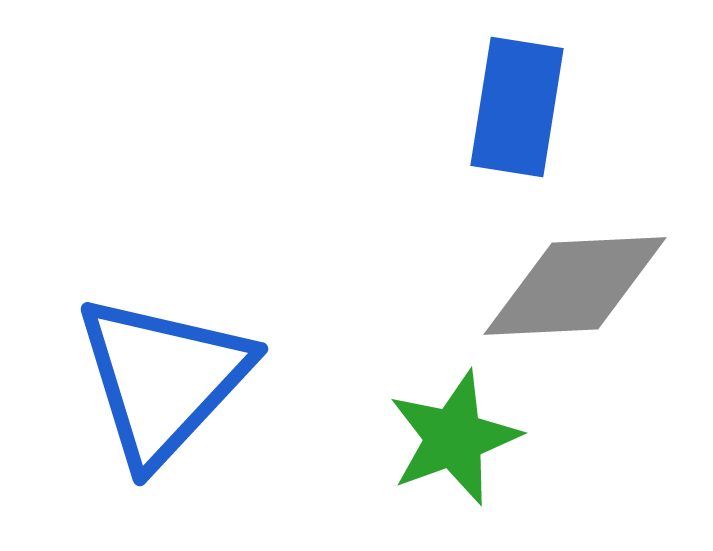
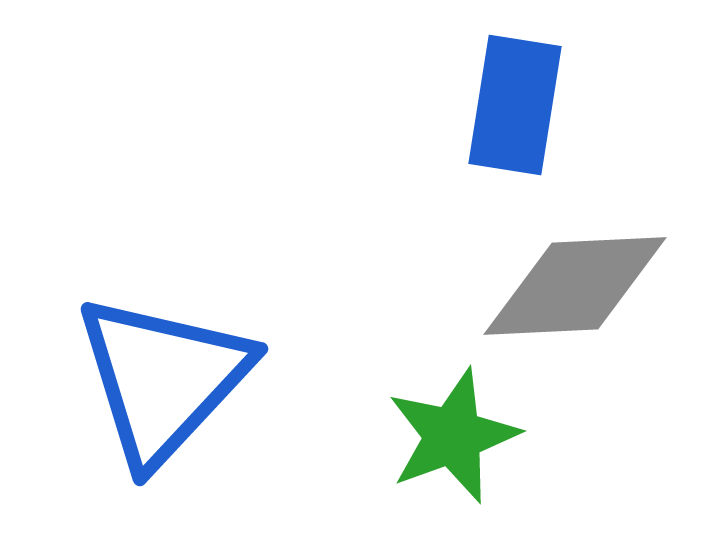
blue rectangle: moved 2 px left, 2 px up
green star: moved 1 px left, 2 px up
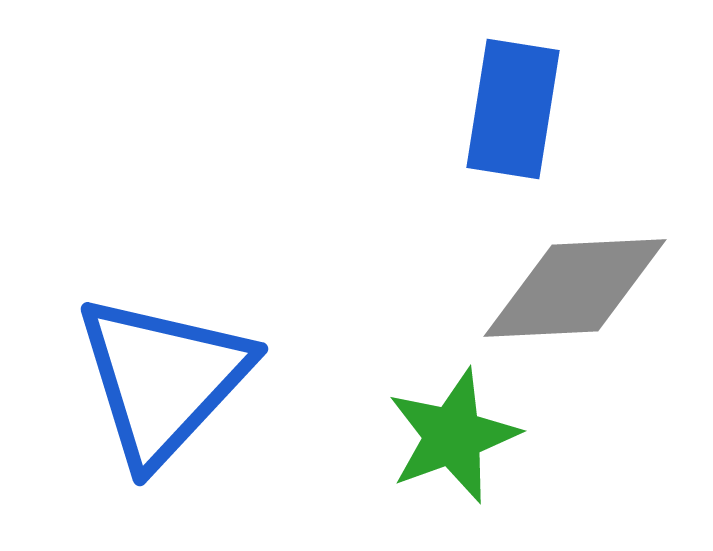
blue rectangle: moved 2 px left, 4 px down
gray diamond: moved 2 px down
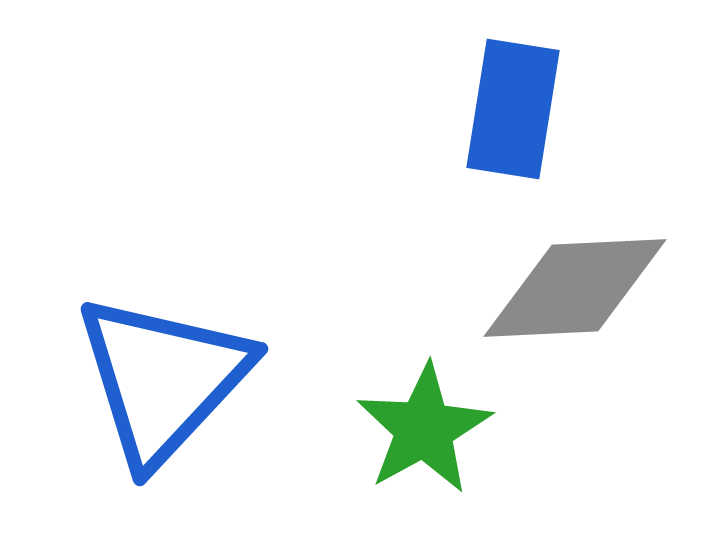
green star: moved 29 px left, 7 px up; rotated 9 degrees counterclockwise
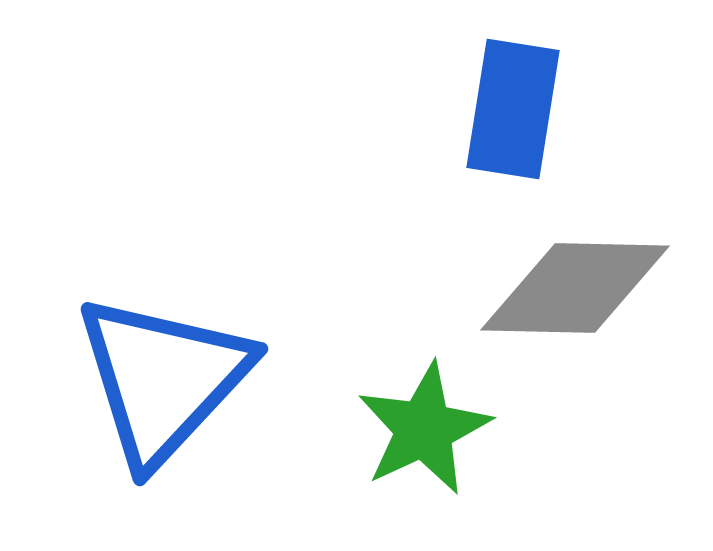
gray diamond: rotated 4 degrees clockwise
green star: rotated 4 degrees clockwise
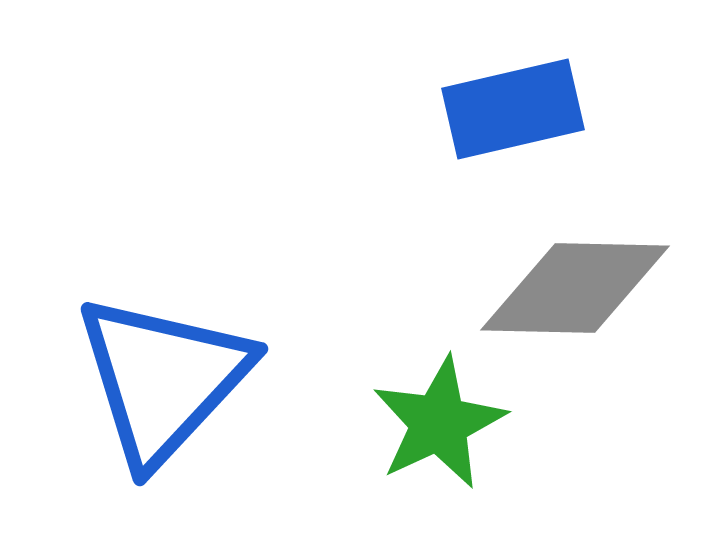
blue rectangle: rotated 68 degrees clockwise
green star: moved 15 px right, 6 px up
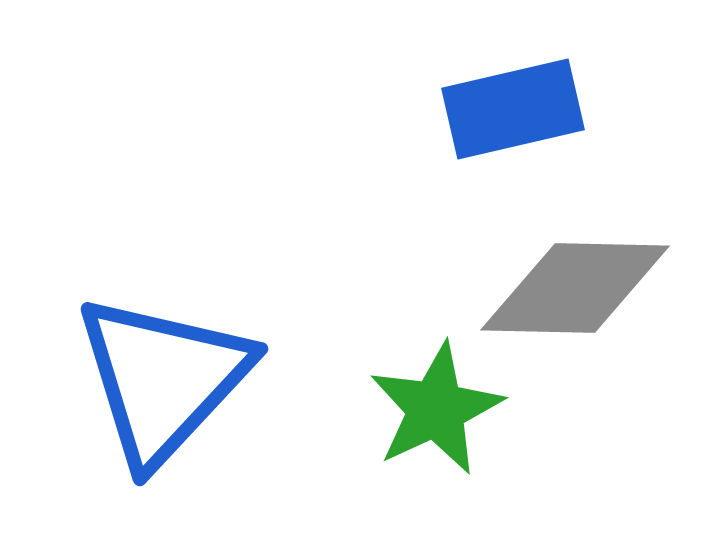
green star: moved 3 px left, 14 px up
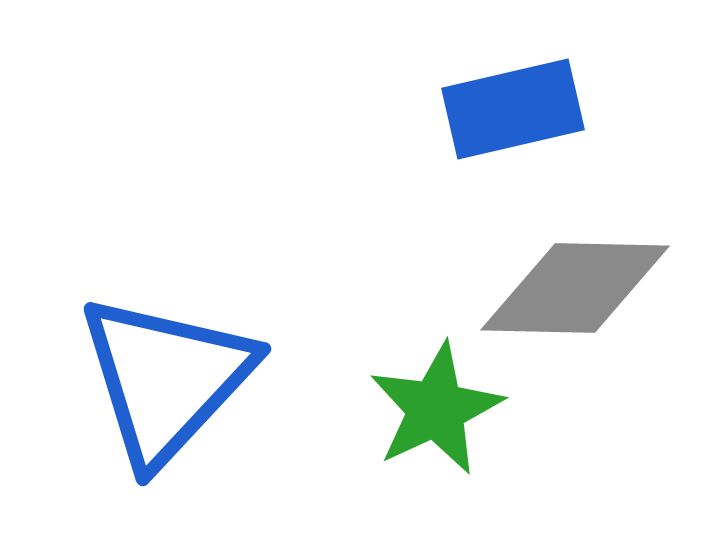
blue triangle: moved 3 px right
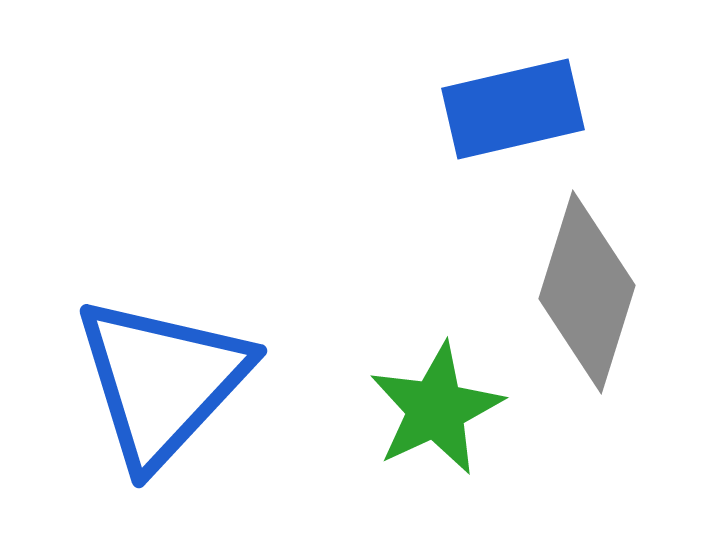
gray diamond: moved 12 px right, 4 px down; rotated 74 degrees counterclockwise
blue triangle: moved 4 px left, 2 px down
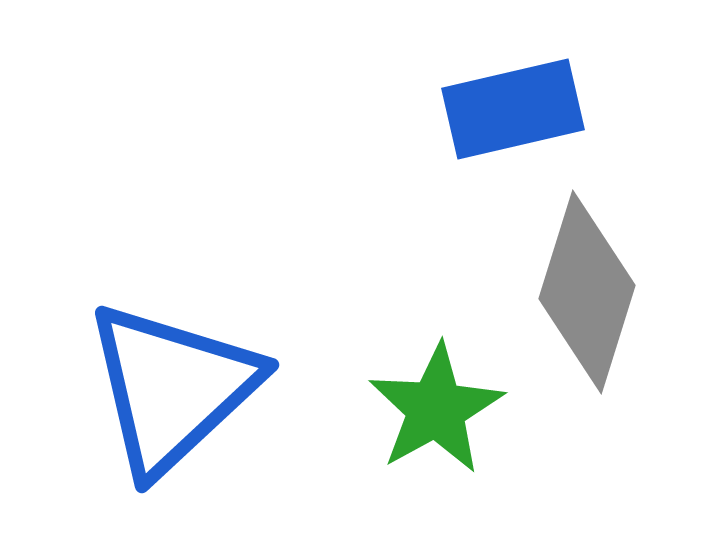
blue triangle: moved 10 px right, 7 px down; rotated 4 degrees clockwise
green star: rotated 4 degrees counterclockwise
